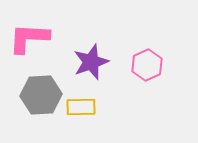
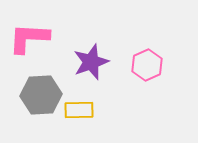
yellow rectangle: moved 2 px left, 3 px down
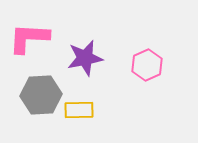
purple star: moved 6 px left, 4 px up; rotated 9 degrees clockwise
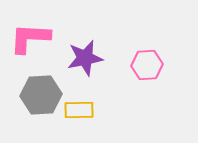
pink L-shape: moved 1 px right
pink hexagon: rotated 20 degrees clockwise
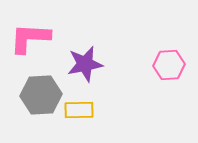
purple star: moved 6 px down
pink hexagon: moved 22 px right
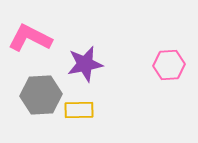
pink L-shape: rotated 24 degrees clockwise
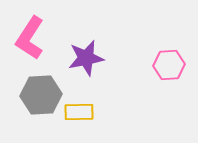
pink L-shape: rotated 84 degrees counterclockwise
purple star: moved 1 px right, 6 px up
yellow rectangle: moved 2 px down
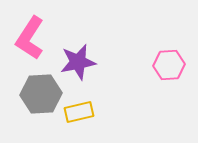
purple star: moved 8 px left, 4 px down
gray hexagon: moved 1 px up
yellow rectangle: rotated 12 degrees counterclockwise
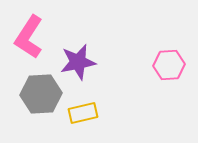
pink L-shape: moved 1 px left, 1 px up
yellow rectangle: moved 4 px right, 1 px down
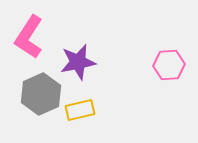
gray hexagon: rotated 21 degrees counterclockwise
yellow rectangle: moved 3 px left, 3 px up
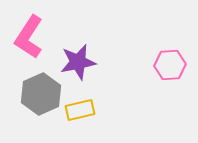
pink hexagon: moved 1 px right
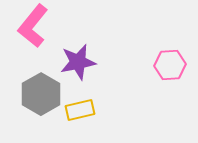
pink L-shape: moved 4 px right, 11 px up; rotated 6 degrees clockwise
gray hexagon: rotated 6 degrees counterclockwise
